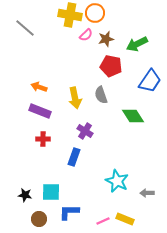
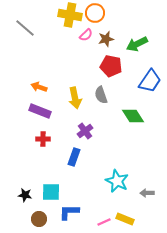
purple cross: rotated 21 degrees clockwise
pink line: moved 1 px right, 1 px down
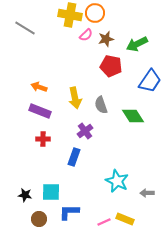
gray line: rotated 10 degrees counterclockwise
gray semicircle: moved 10 px down
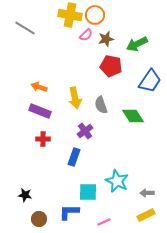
orange circle: moved 2 px down
cyan square: moved 37 px right
yellow rectangle: moved 21 px right, 4 px up; rotated 48 degrees counterclockwise
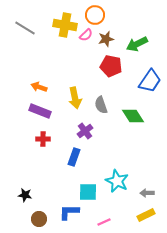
yellow cross: moved 5 px left, 10 px down
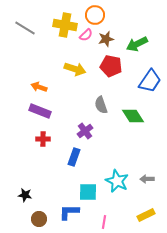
yellow arrow: moved 29 px up; rotated 60 degrees counterclockwise
gray arrow: moved 14 px up
pink line: rotated 56 degrees counterclockwise
